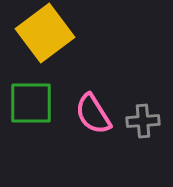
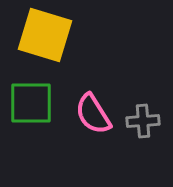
yellow square: moved 2 px down; rotated 36 degrees counterclockwise
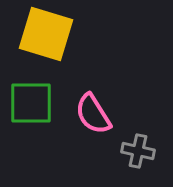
yellow square: moved 1 px right, 1 px up
gray cross: moved 5 px left, 30 px down; rotated 16 degrees clockwise
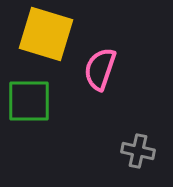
green square: moved 2 px left, 2 px up
pink semicircle: moved 7 px right, 45 px up; rotated 51 degrees clockwise
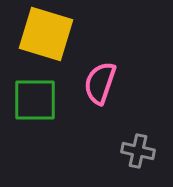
pink semicircle: moved 14 px down
green square: moved 6 px right, 1 px up
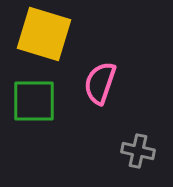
yellow square: moved 2 px left
green square: moved 1 px left, 1 px down
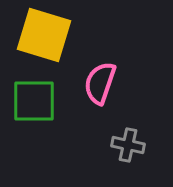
yellow square: moved 1 px down
gray cross: moved 10 px left, 6 px up
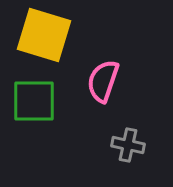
pink semicircle: moved 3 px right, 2 px up
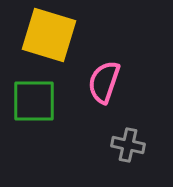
yellow square: moved 5 px right
pink semicircle: moved 1 px right, 1 px down
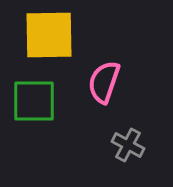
yellow square: rotated 18 degrees counterclockwise
gray cross: rotated 16 degrees clockwise
